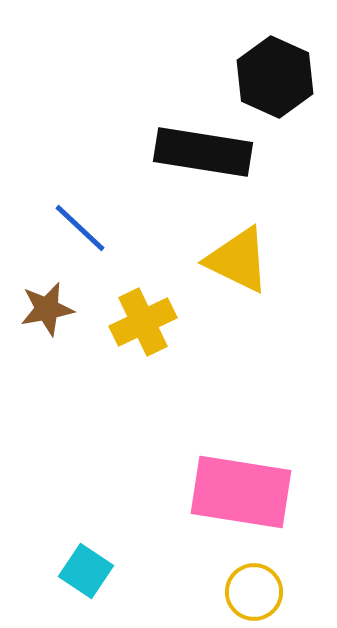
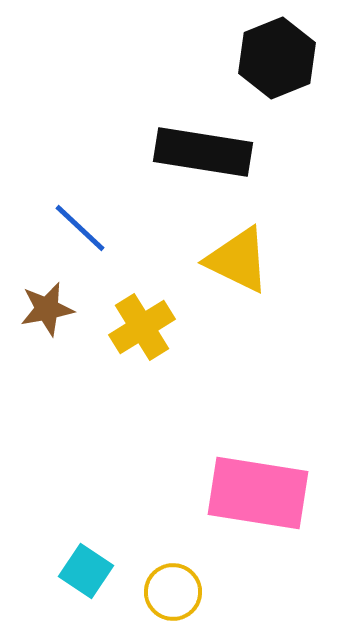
black hexagon: moved 2 px right, 19 px up; rotated 14 degrees clockwise
yellow cross: moved 1 px left, 5 px down; rotated 6 degrees counterclockwise
pink rectangle: moved 17 px right, 1 px down
yellow circle: moved 81 px left
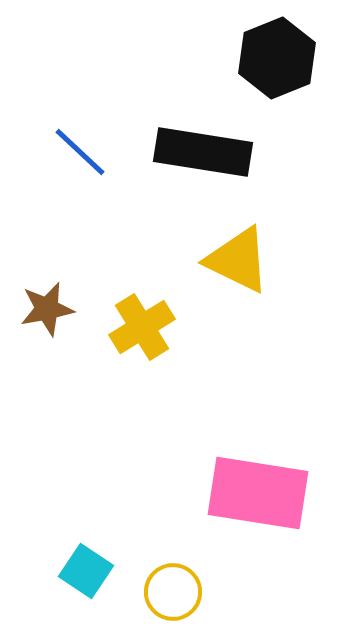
blue line: moved 76 px up
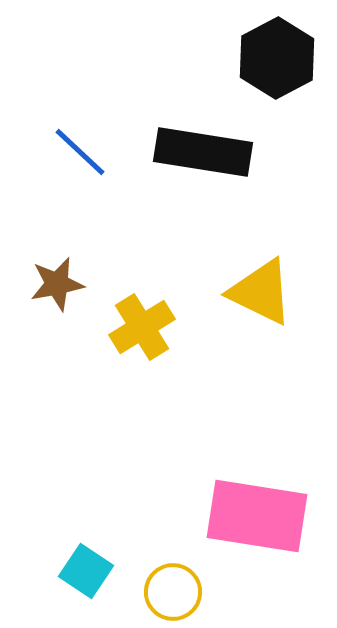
black hexagon: rotated 6 degrees counterclockwise
yellow triangle: moved 23 px right, 32 px down
brown star: moved 10 px right, 25 px up
pink rectangle: moved 1 px left, 23 px down
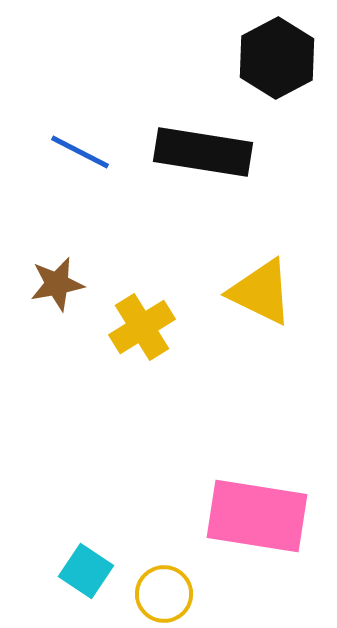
blue line: rotated 16 degrees counterclockwise
yellow circle: moved 9 px left, 2 px down
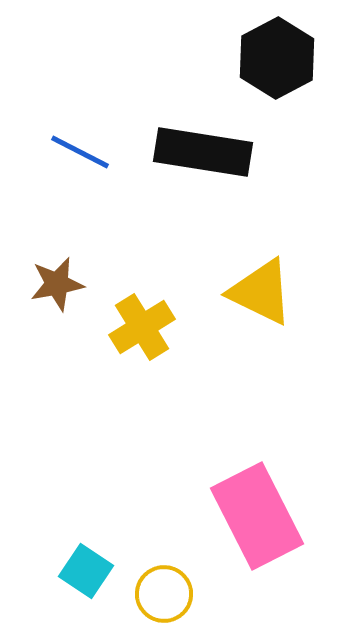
pink rectangle: rotated 54 degrees clockwise
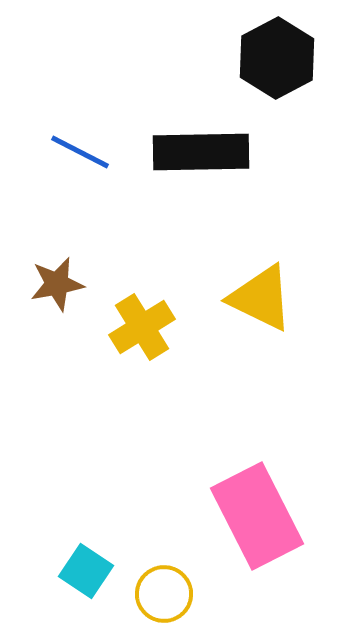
black rectangle: moved 2 px left; rotated 10 degrees counterclockwise
yellow triangle: moved 6 px down
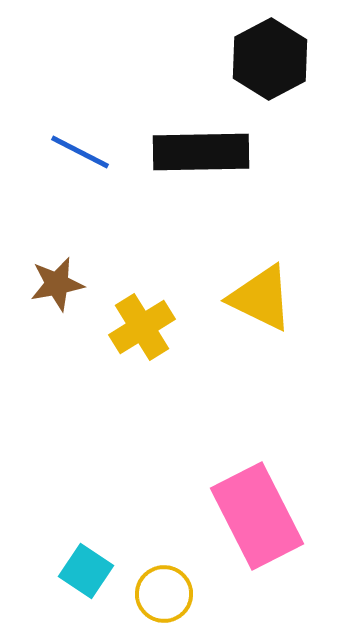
black hexagon: moved 7 px left, 1 px down
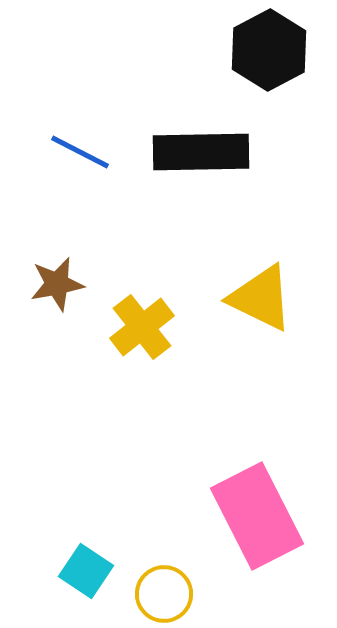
black hexagon: moved 1 px left, 9 px up
yellow cross: rotated 6 degrees counterclockwise
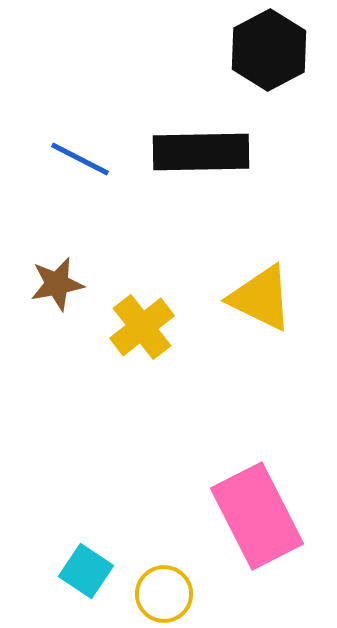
blue line: moved 7 px down
